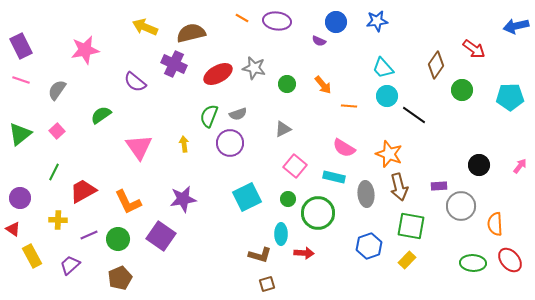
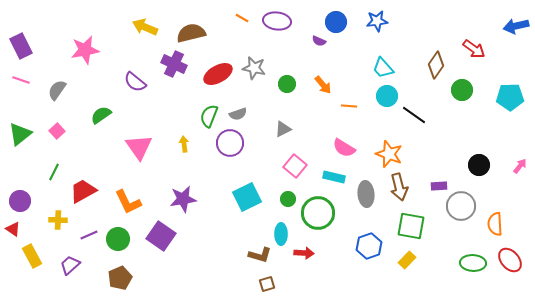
purple circle at (20, 198): moved 3 px down
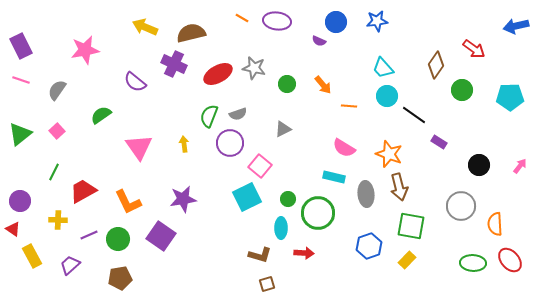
pink square at (295, 166): moved 35 px left
purple rectangle at (439, 186): moved 44 px up; rotated 35 degrees clockwise
cyan ellipse at (281, 234): moved 6 px up
brown pentagon at (120, 278): rotated 15 degrees clockwise
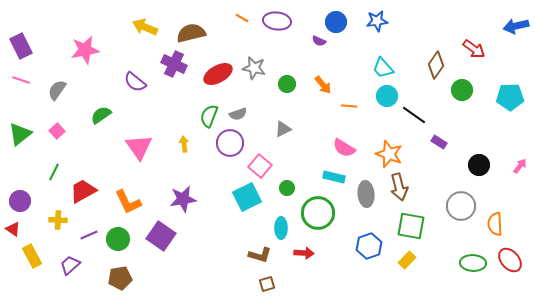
green circle at (288, 199): moved 1 px left, 11 px up
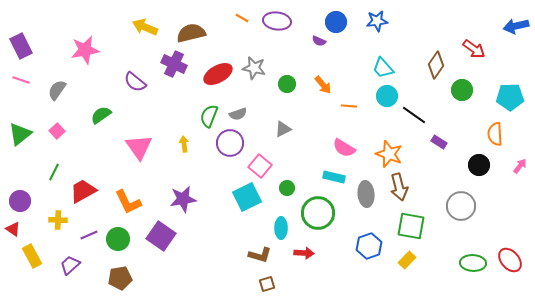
orange semicircle at (495, 224): moved 90 px up
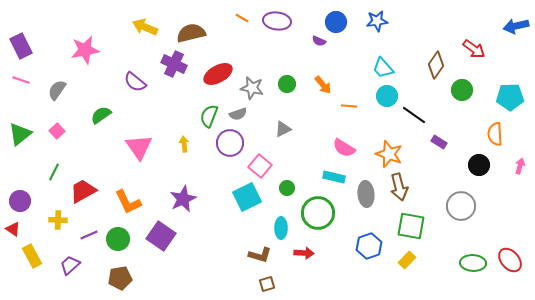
gray star at (254, 68): moved 2 px left, 20 px down
pink arrow at (520, 166): rotated 21 degrees counterclockwise
purple star at (183, 199): rotated 16 degrees counterclockwise
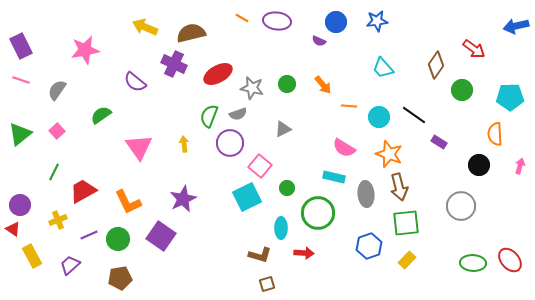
cyan circle at (387, 96): moved 8 px left, 21 px down
purple circle at (20, 201): moved 4 px down
yellow cross at (58, 220): rotated 24 degrees counterclockwise
green square at (411, 226): moved 5 px left, 3 px up; rotated 16 degrees counterclockwise
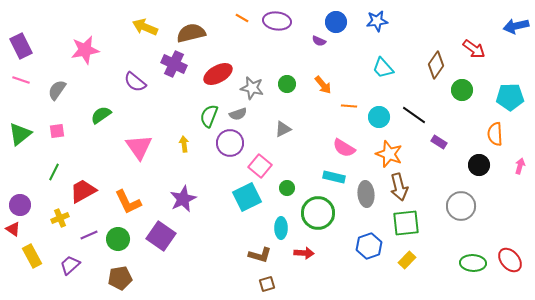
pink square at (57, 131): rotated 35 degrees clockwise
yellow cross at (58, 220): moved 2 px right, 2 px up
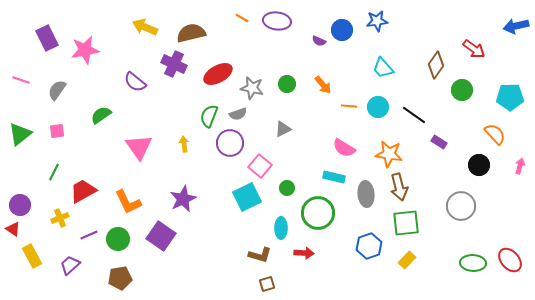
blue circle at (336, 22): moved 6 px right, 8 px down
purple rectangle at (21, 46): moved 26 px right, 8 px up
cyan circle at (379, 117): moved 1 px left, 10 px up
orange semicircle at (495, 134): rotated 140 degrees clockwise
orange star at (389, 154): rotated 12 degrees counterclockwise
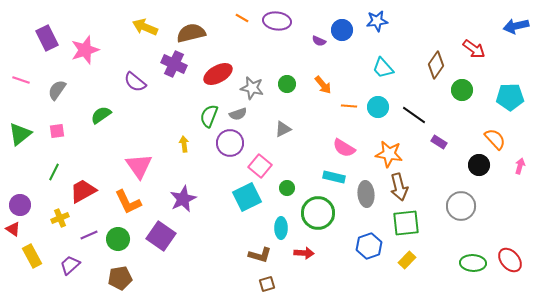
pink star at (85, 50): rotated 8 degrees counterclockwise
orange semicircle at (495, 134): moved 5 px down
pink triangle at (139, 147): moved 19 px down
